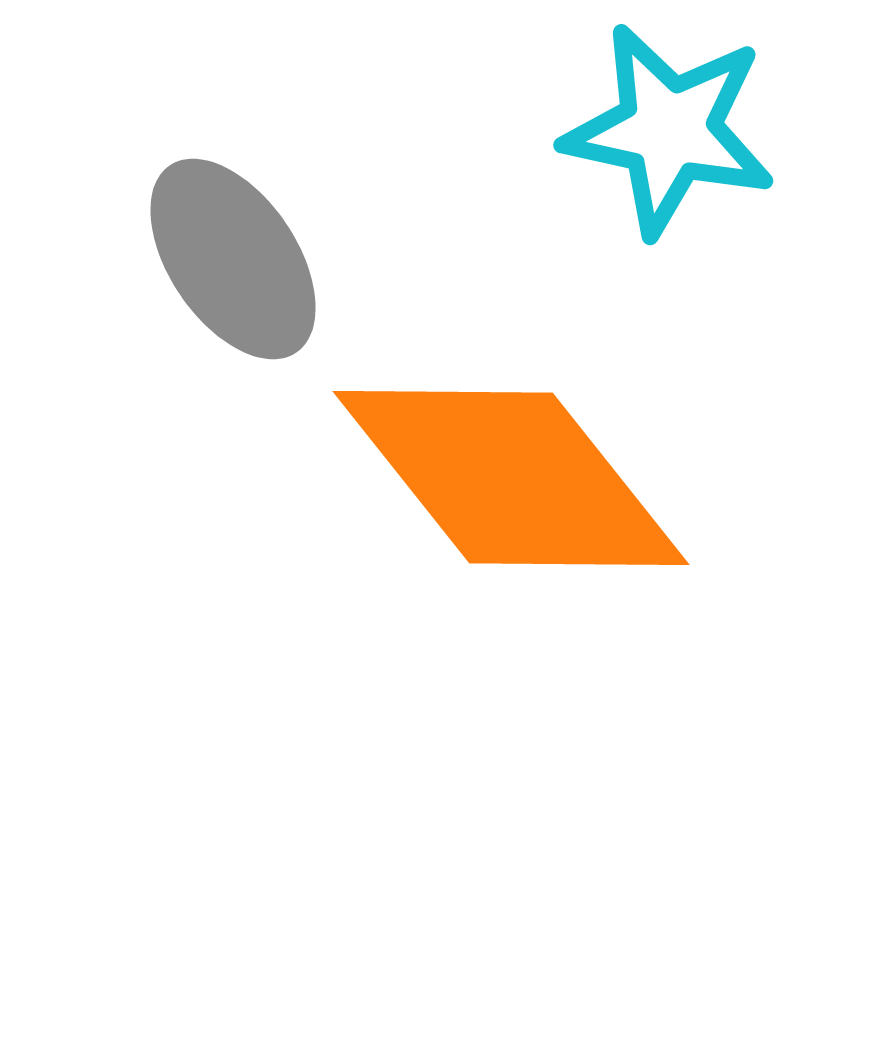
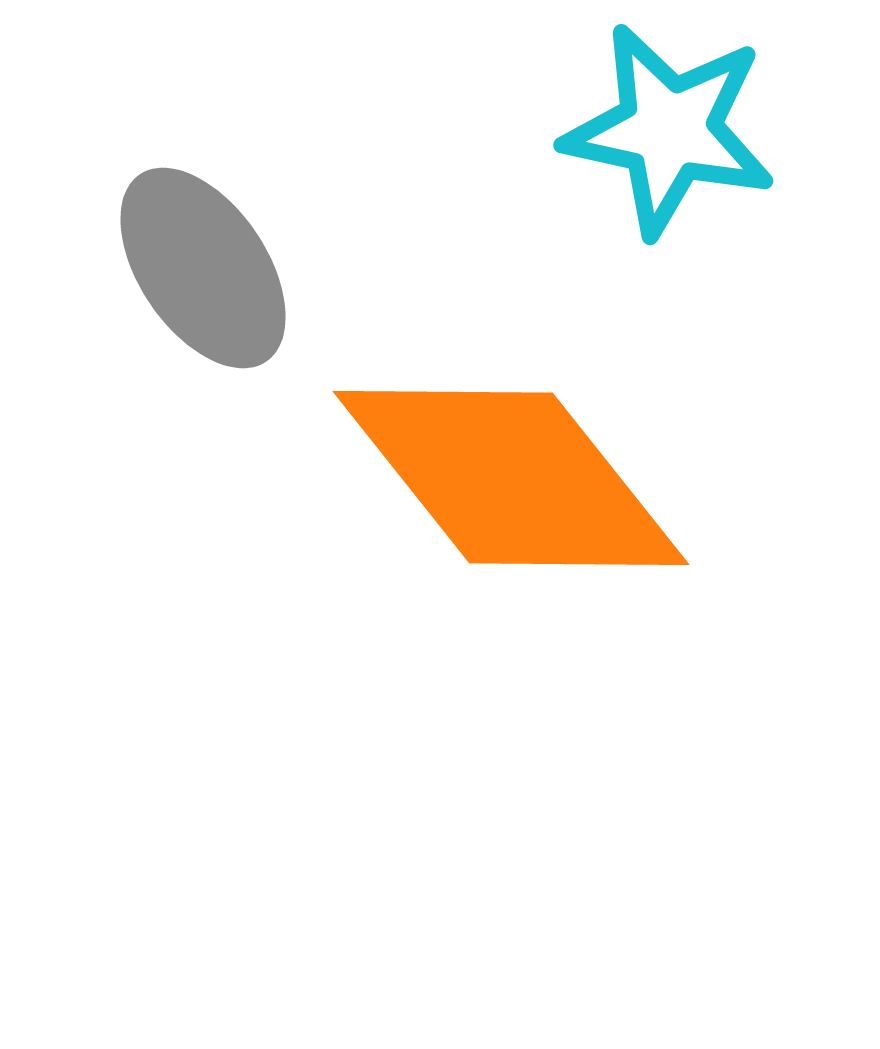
gray ellipse: moved 30 px left, 9 px down
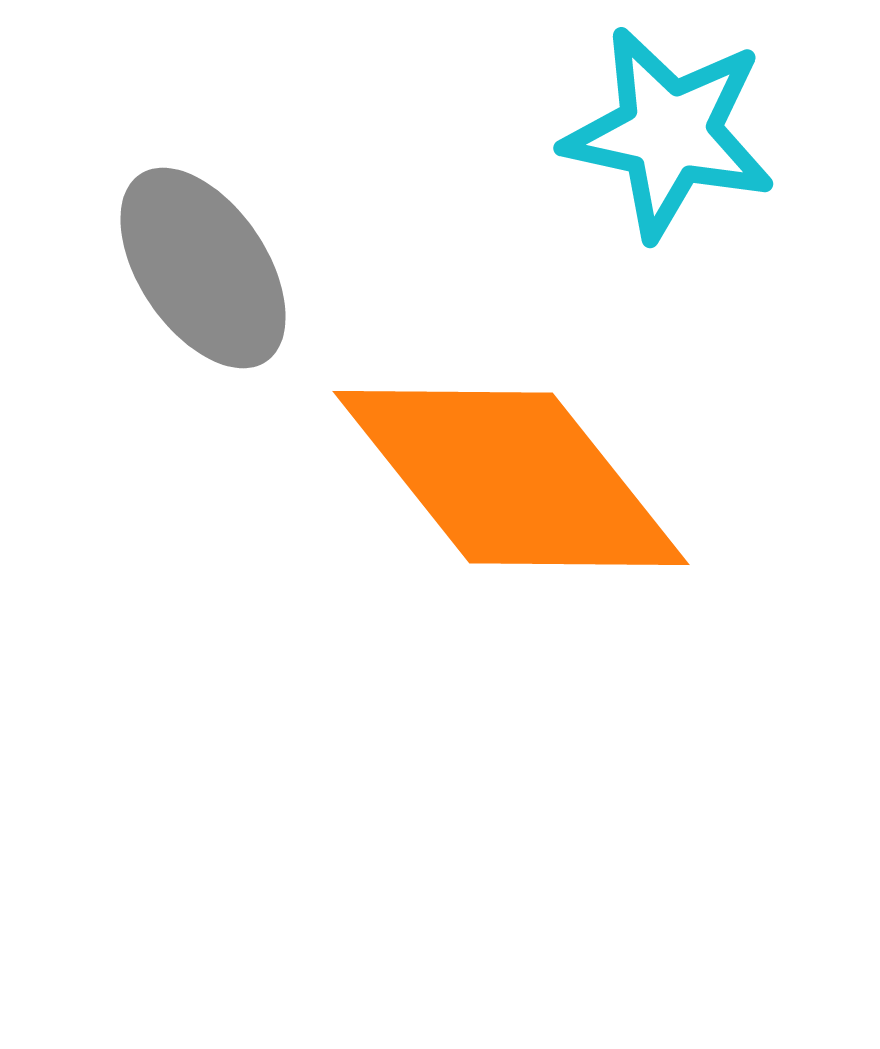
cyan star: moved 3 px down
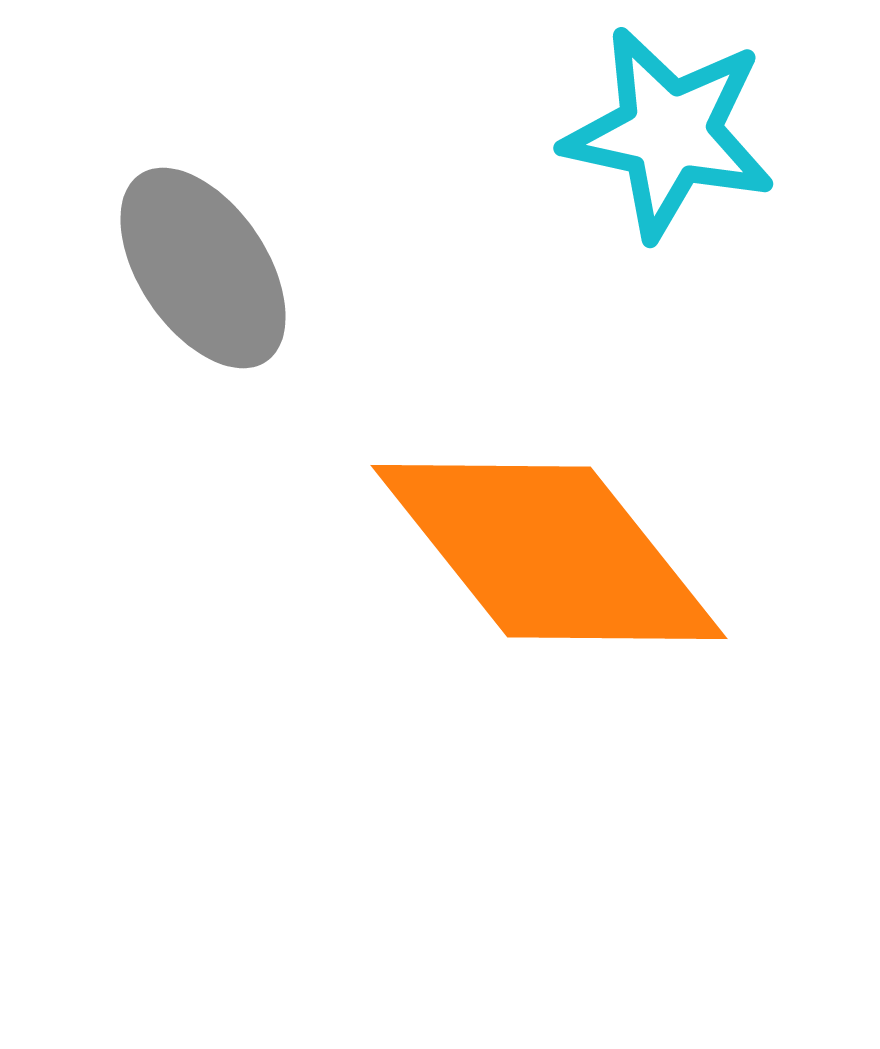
orange diamond: moved 38 px right, 74 px down
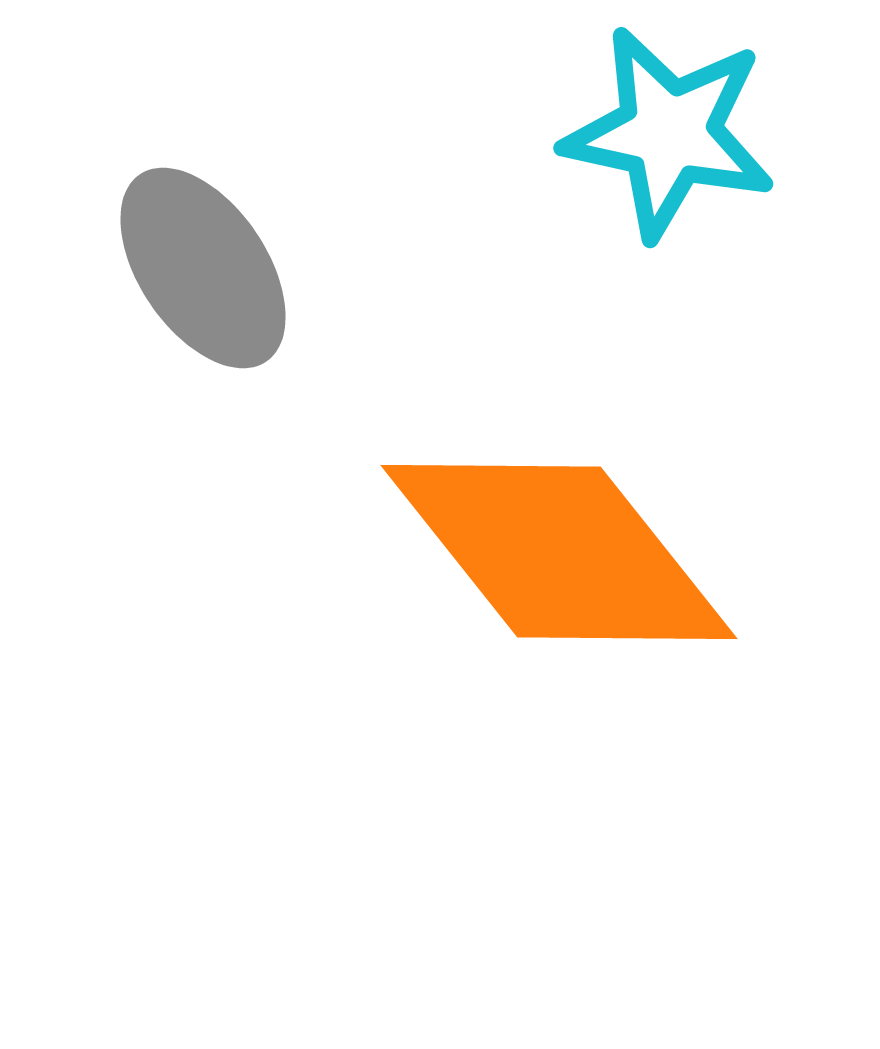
orange diamond: moved 10 px right
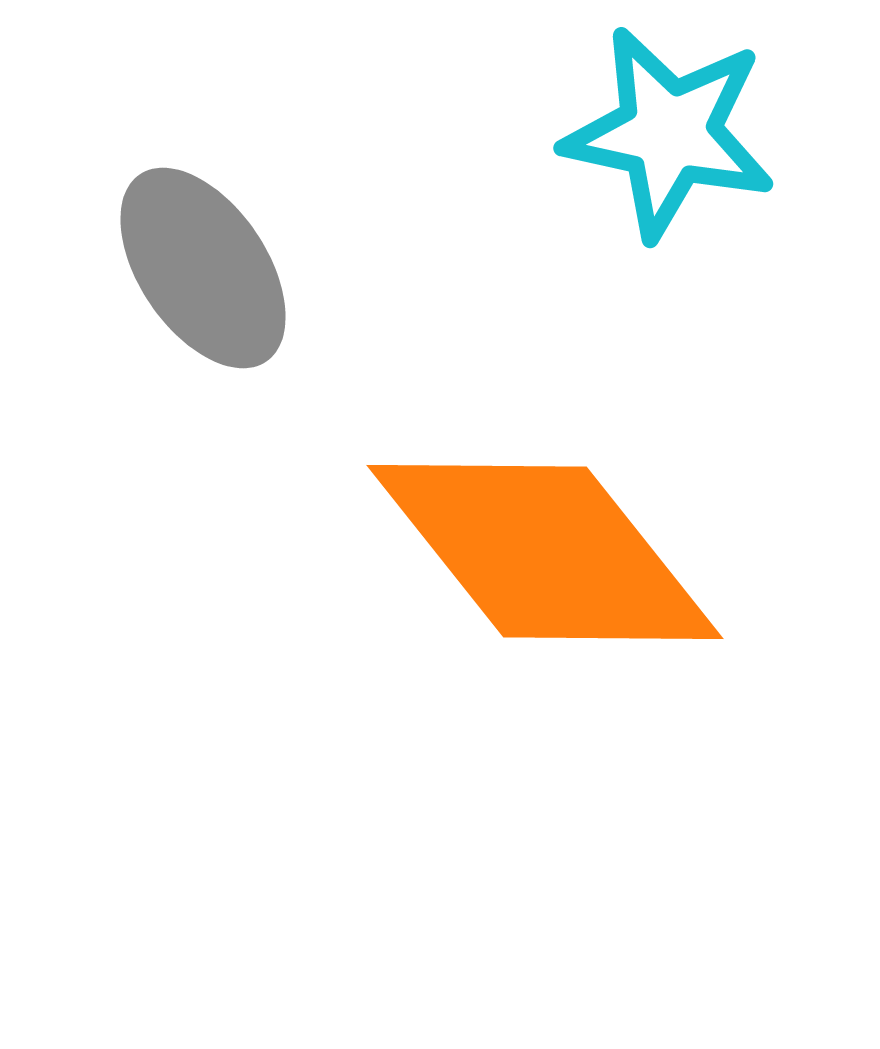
orange diamond: moved 14 px left
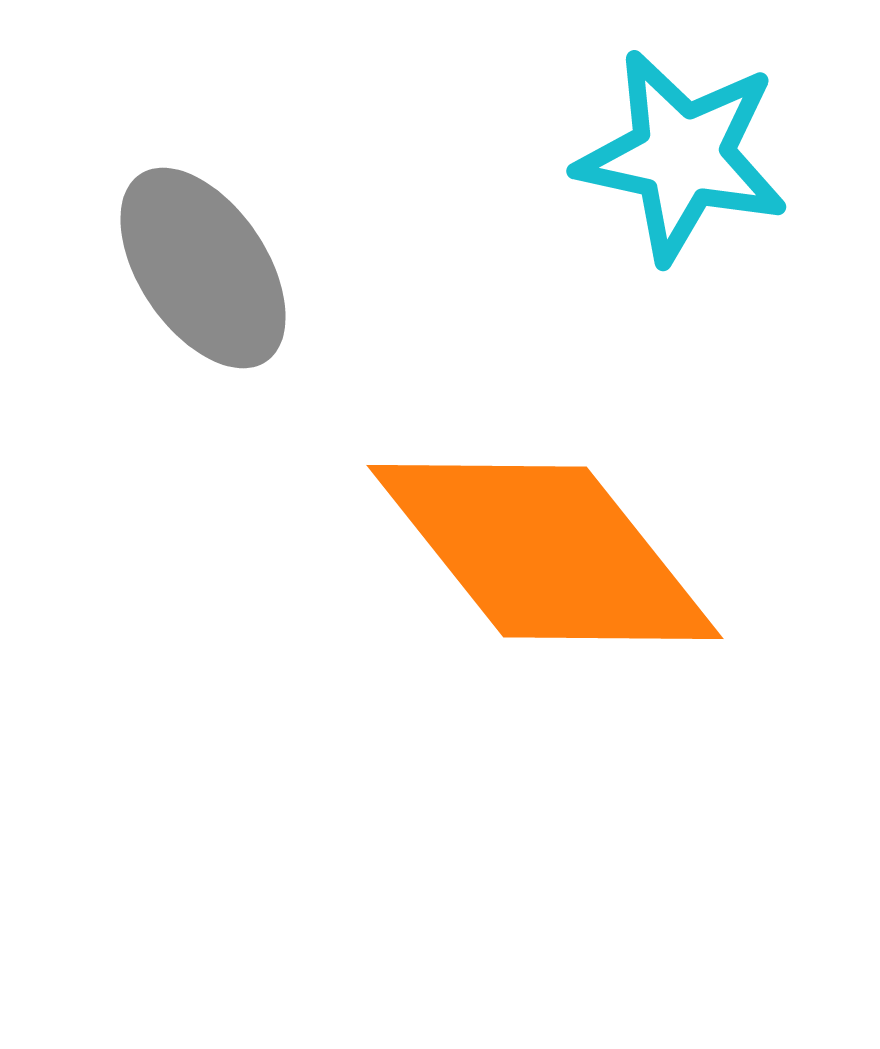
cyan star: moved 13 px right, 23 px down
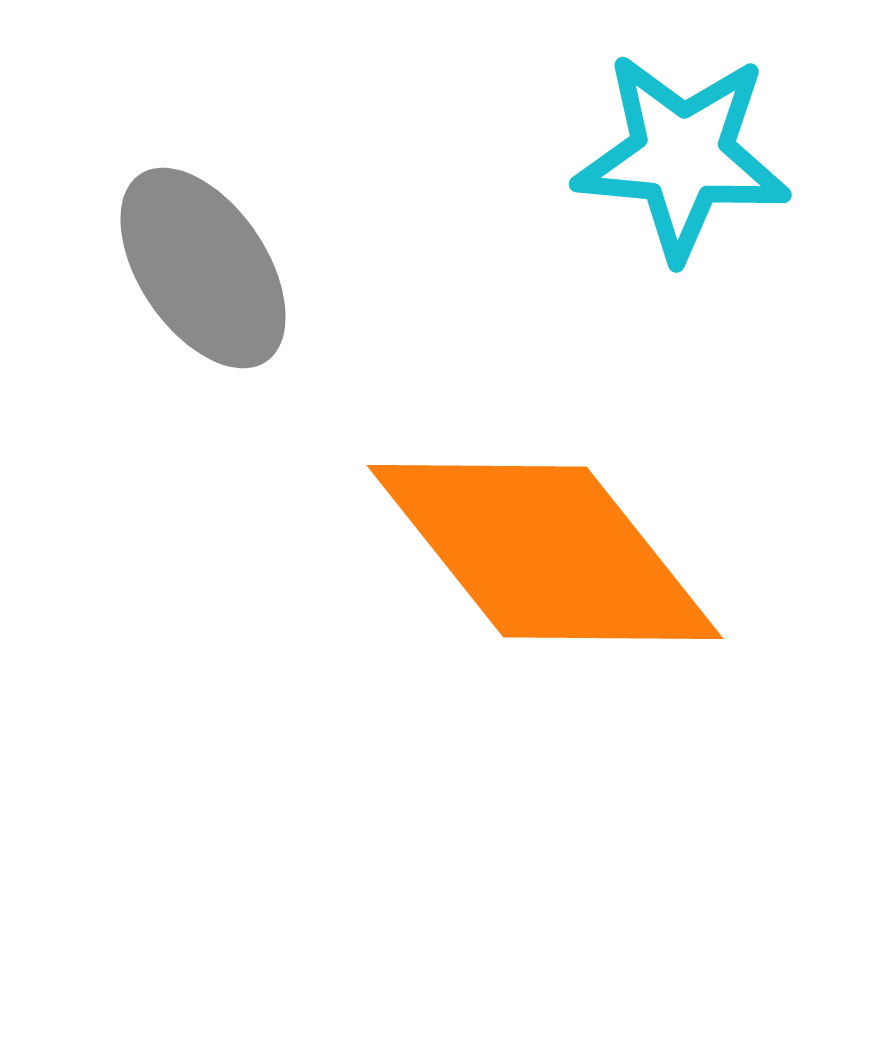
cyan star: rotated 7 degrees counterclockwise
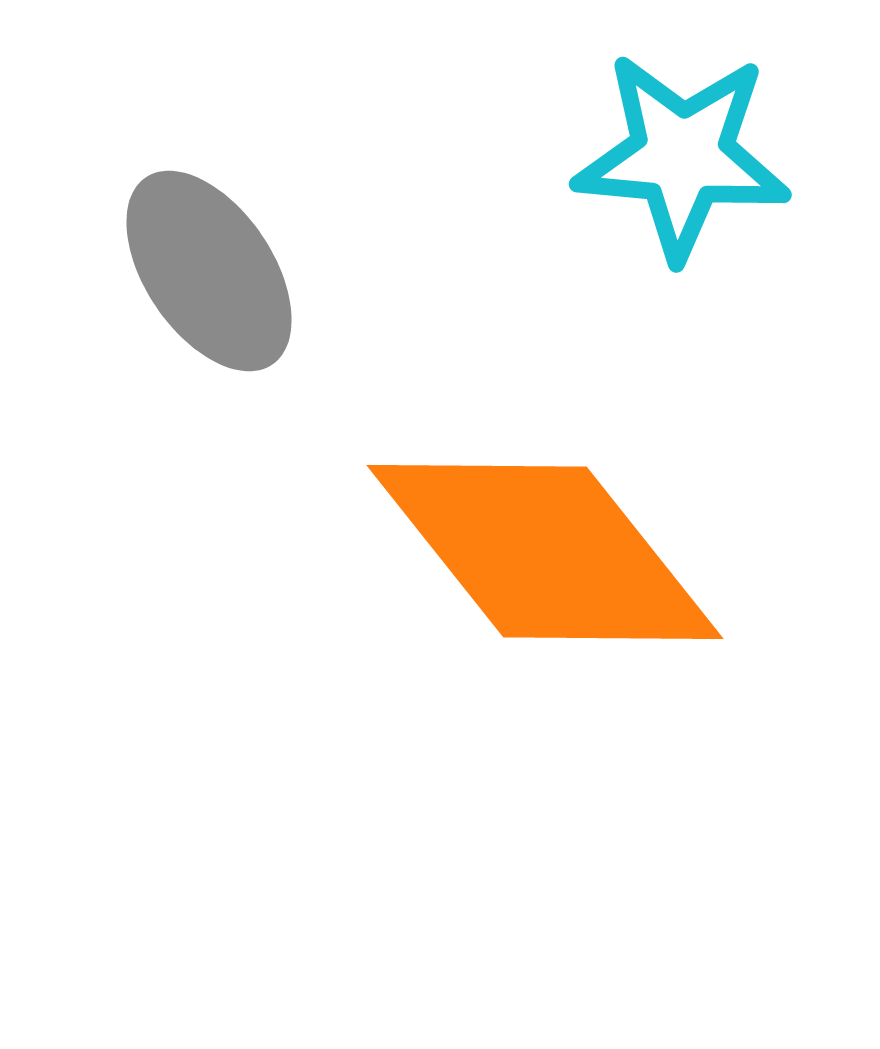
gray ellipse: moved 6 px right, 3 px down
